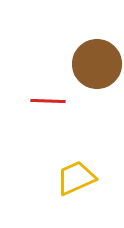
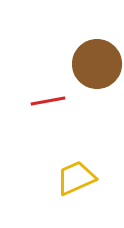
red line: rotated 12 degrees counterclockwise
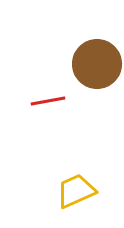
yellow trapezoid: moved 13 px down
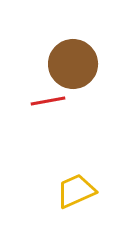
brown circle: moved 24 px left
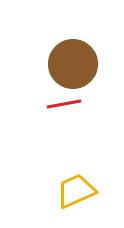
red line: moved 16 px right, 3 px down
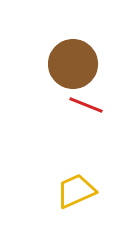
red line: moved 22 px right, 1 px down; rotated 32 degrees clockwise
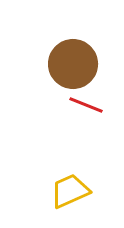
yellow trapezoid: moved 6 px left
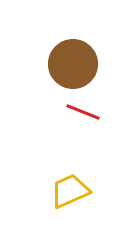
red line: moved 3 px left, 7 px down
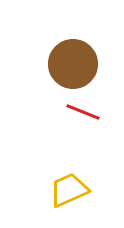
yellow trapezoid: moved 1 px left, 1 px up
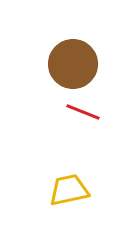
yellow trapezoid: rotated 12 degrees clockwise
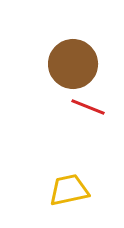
red line: moved 5 px right, 5 px up
